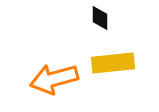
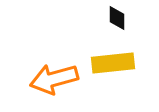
black diamond: moved 17 px right
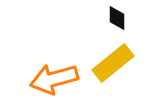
yellow rectangle: rotated 33 degrees counterclockwise
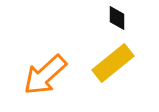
orange arrow: moved 9 px left, 4 px up; rotated 27 degrees counterclockwise
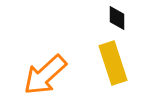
yellow rectangle: rotated 69 degrees counterclockwise
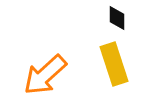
yellow rectangle: moved 1 px right, 1 px down
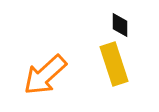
black diamond: moved 3 px right, 7 px down
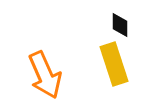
orange arrow: rotated 72 degrees counterclockwise
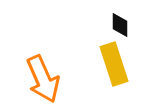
orange arrow: moved 2 px left, 4 px down
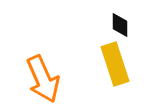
yellow rectangle: moved 1 px right
